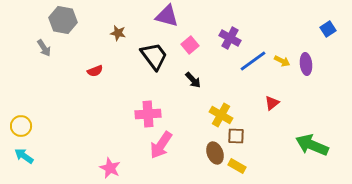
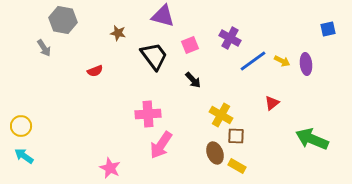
purple triangle: moved 4 px left
blue square: rotated 21 degrees clockwise
pink square: rotated 18 degrees clockwise
green arrow: moved 6 px up
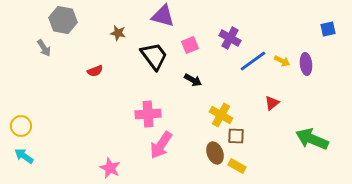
black arrow: rotated 18 degrees counterclockwise
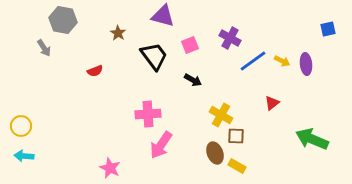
brown star: rotated 21 degrees clockwise
cyan arrow: rotated 30 degrees counterclockwise
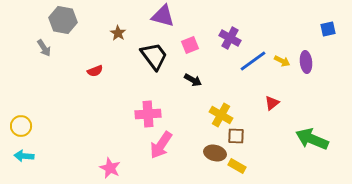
purple ellipse: moved 2 px up
brown ellipse: rotated 55 degrees counterclockwise
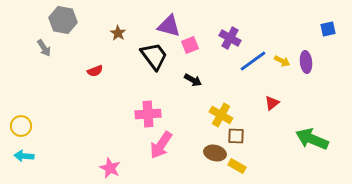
purple triangle: moved 6 px right, 10 px down
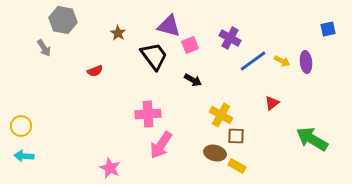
green arrow: rotated 8 degrees clockwise
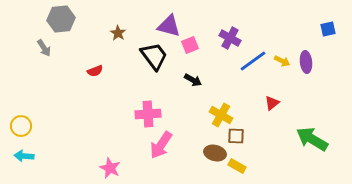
gray hexagon: moved 2 px left, 1 px up; rotated 16 degrees counterclockwise
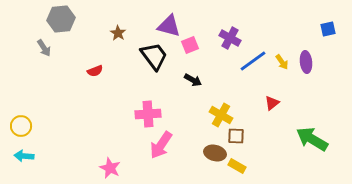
yellow arrow: moved 1 px down; rotated 28 degrees clockwise
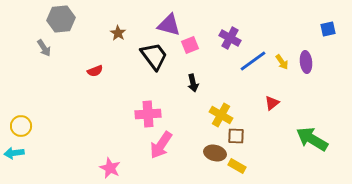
purple triangle: moved 1 px up
black arrow: moved 3 px down; rotated 48 degrees clockwise
cyan arrow: moved 10 px left, 3 px up; rotated 12 degrees counterclockwise
